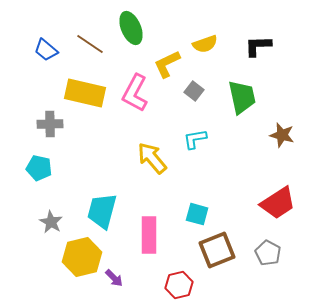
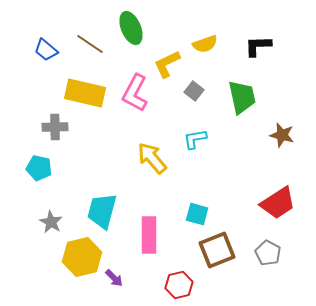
gray cross: moved 5 px right, 3 px down
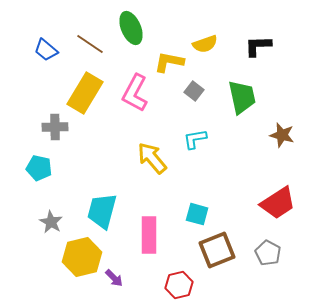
yellow L-shape: moved 2 px right, 2 px up; rotated 36 degrees clockwise
yellow rectangle: rotated 72 degrees counterclockwise
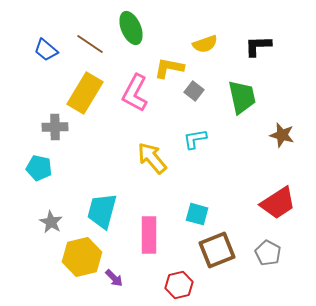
yellow L-shape: moved 6 px down
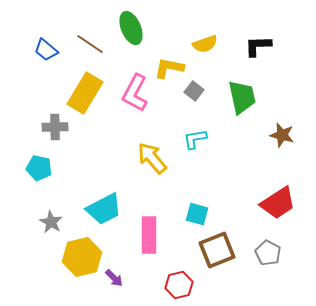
cyan trapezoid: moved 2 px right, 2 px up; rotated 132 degrees counterclockwise
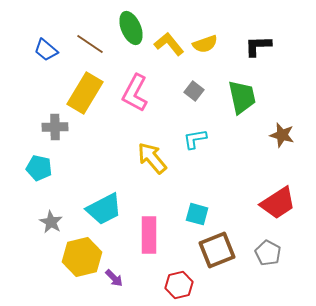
yellow L-shape: moved 24 px up; rotated 40 degrees clockwise
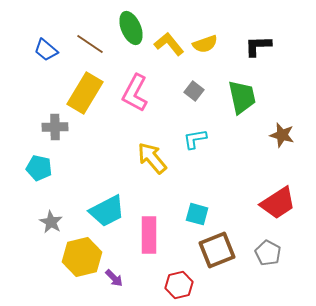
cyan trapezoid: moved 3 px right, 2 px down
